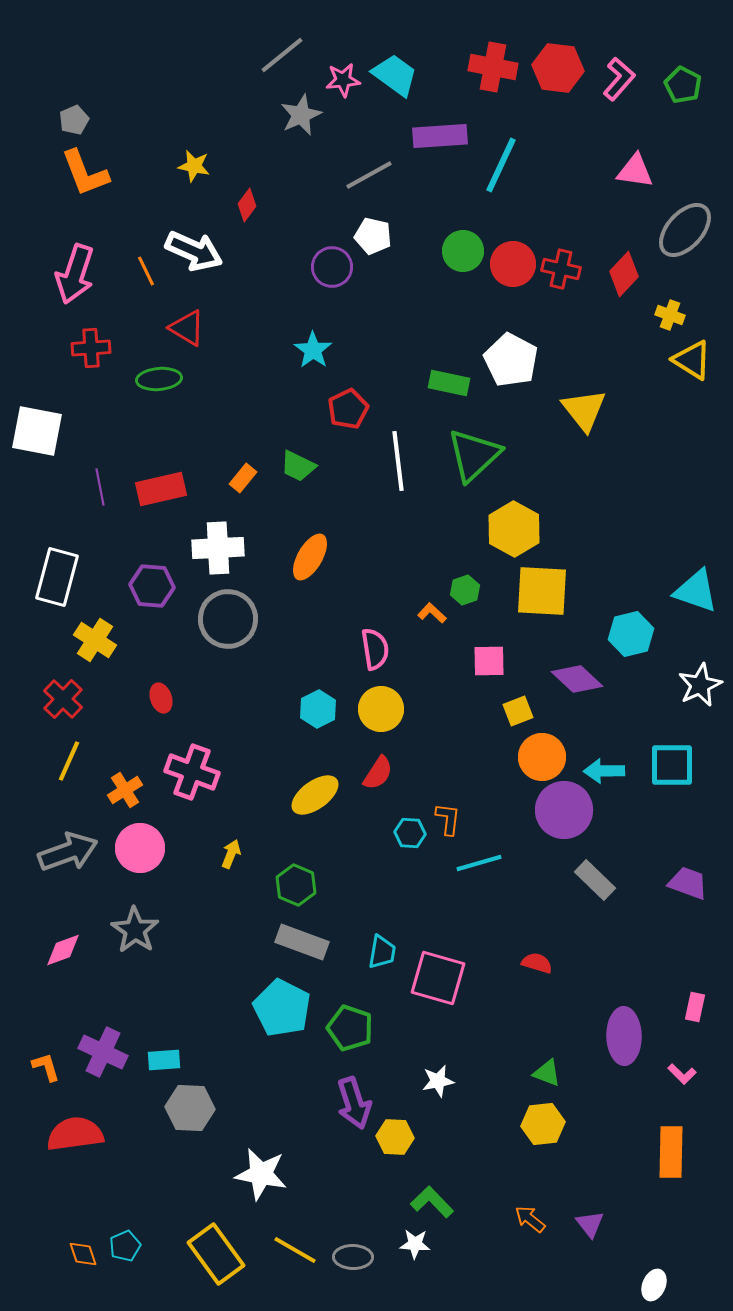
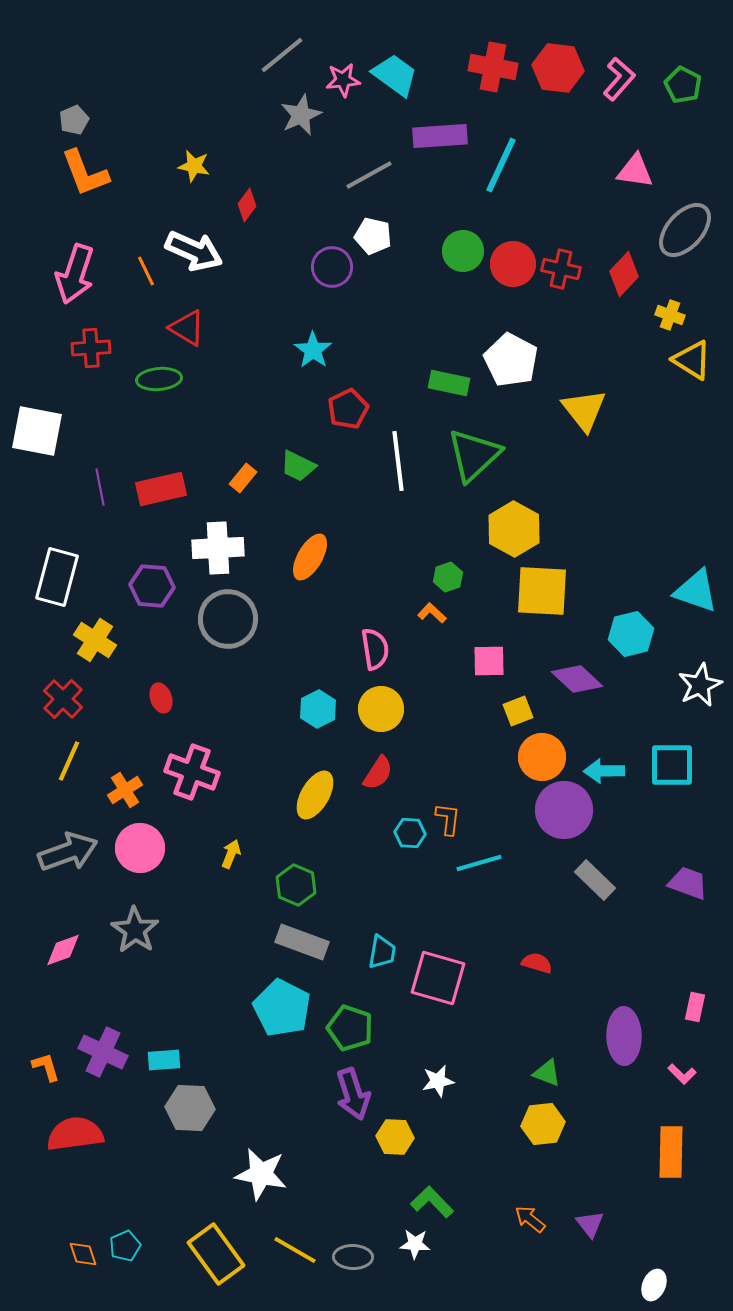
green hexagon at (465, 590): moved 17 px left, 13 px up
yellow ellipse at (315, 795): rotated 24 degrees counterclockwise
purple arrow at (354, 1103): moved 1 px left, 9 px up
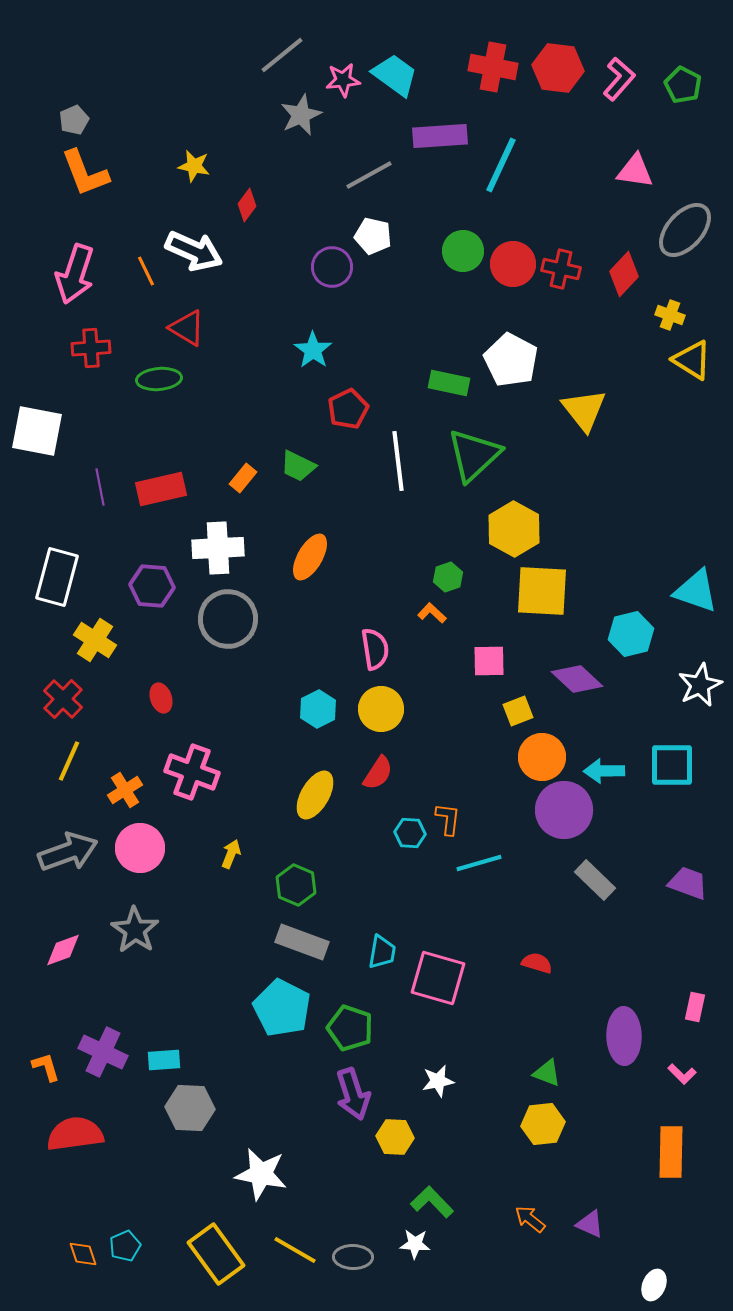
purple triangle at (590, 1224): rotated 28 degrees counterclockwise
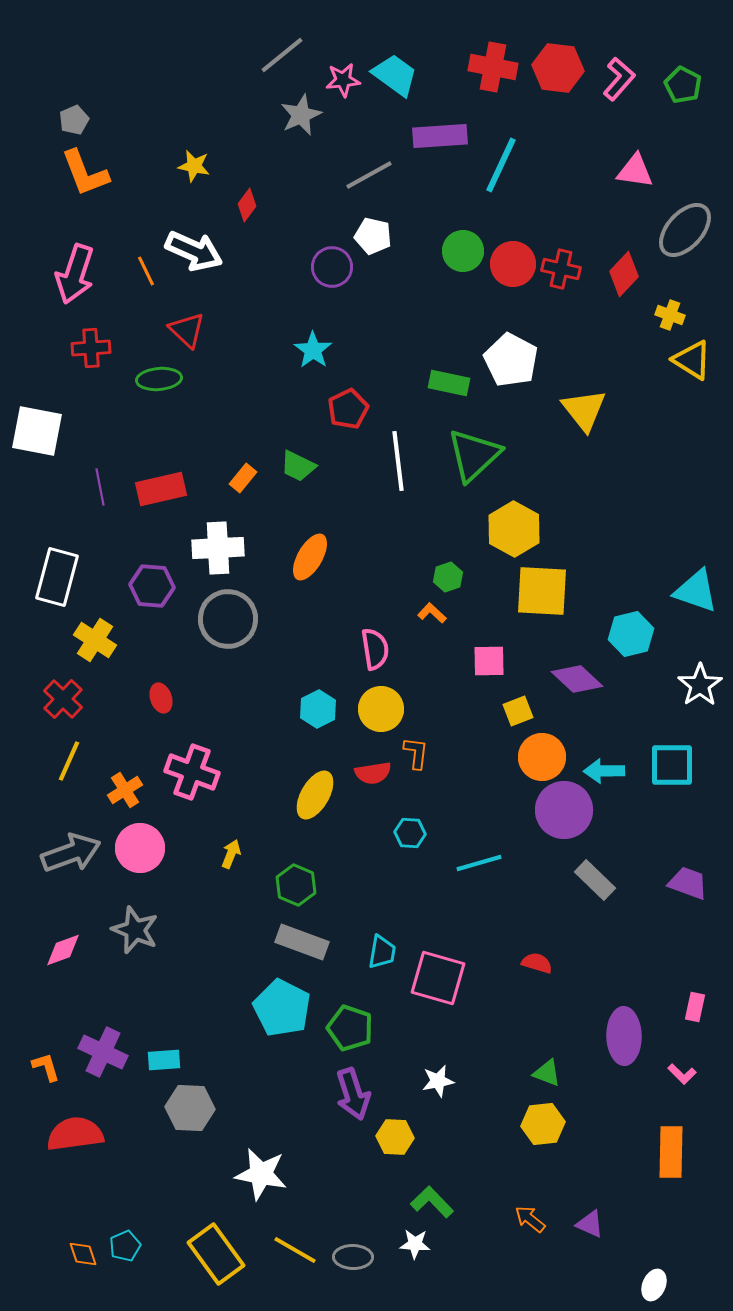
red triangle at (187, 328): moved 2 px down; rotated 12 degrees clockwise
white star at (700, 685): rotated 9 degrees counterclockwise
red semicircle at (378, 773): moved 5 px left; rotated 48 degrees clockwise
orange L-shape at (448, 819): moved 32 px left, 66 px up
gray arrow at (68, 852): moved 3 px right, 1 px down
gray star at (135, 930): rotated 12 degrees counterclockwise
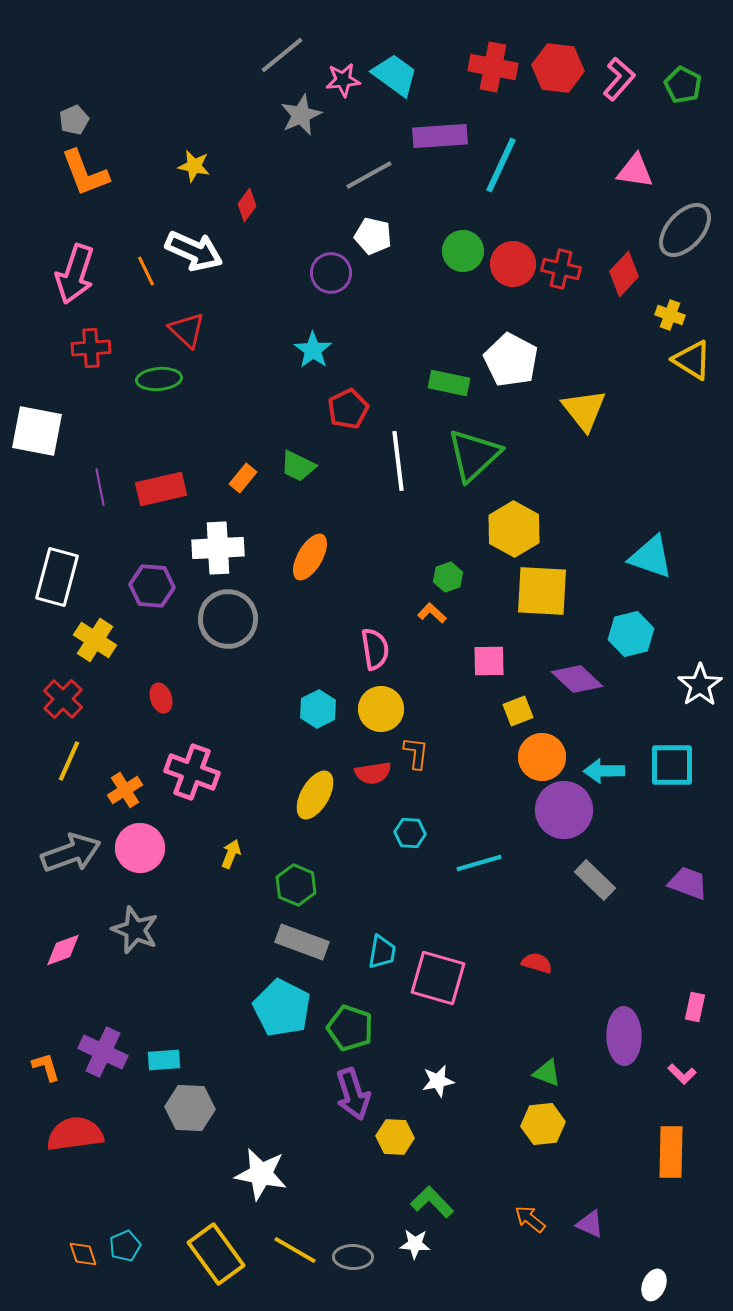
purple circle at (332, 267): moved 1 px left, 6 px down
cyan triangle at (696, 591): moved 45 px left, 34 px up
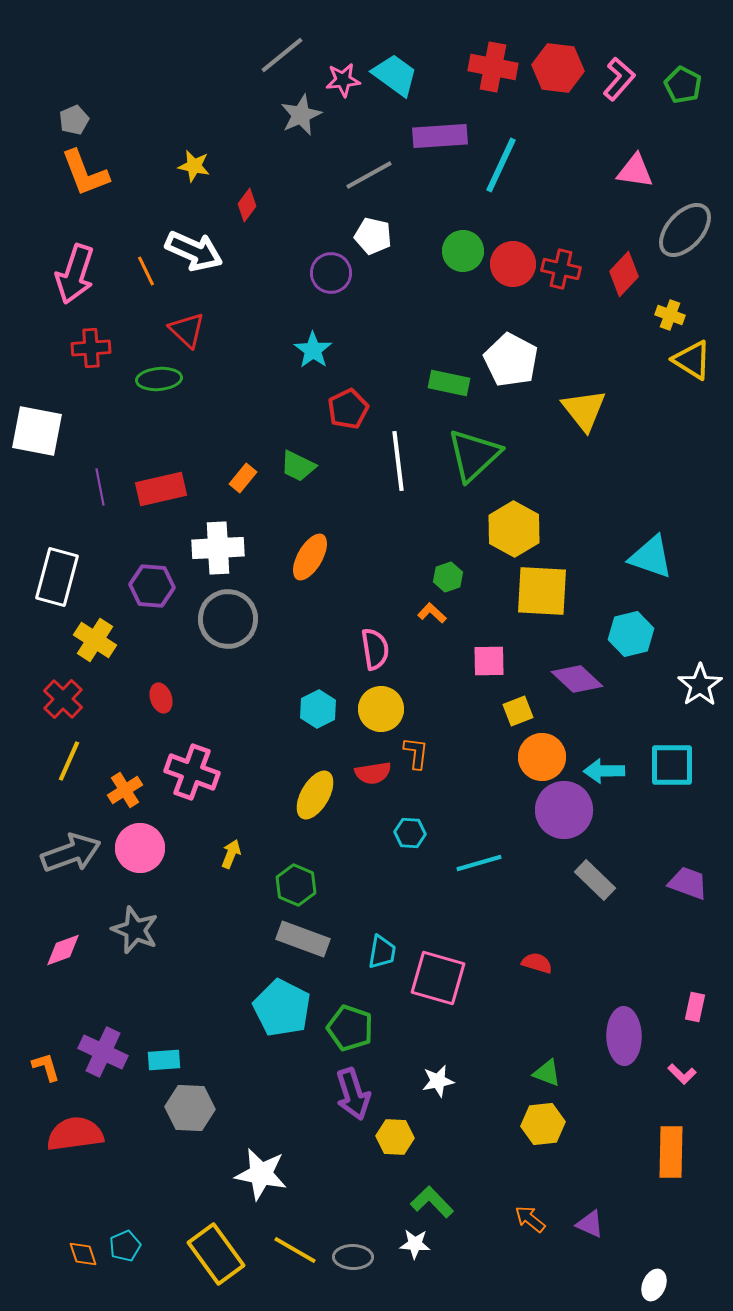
gray rectangle at (302, 942): moved 1 px right, 3 px up
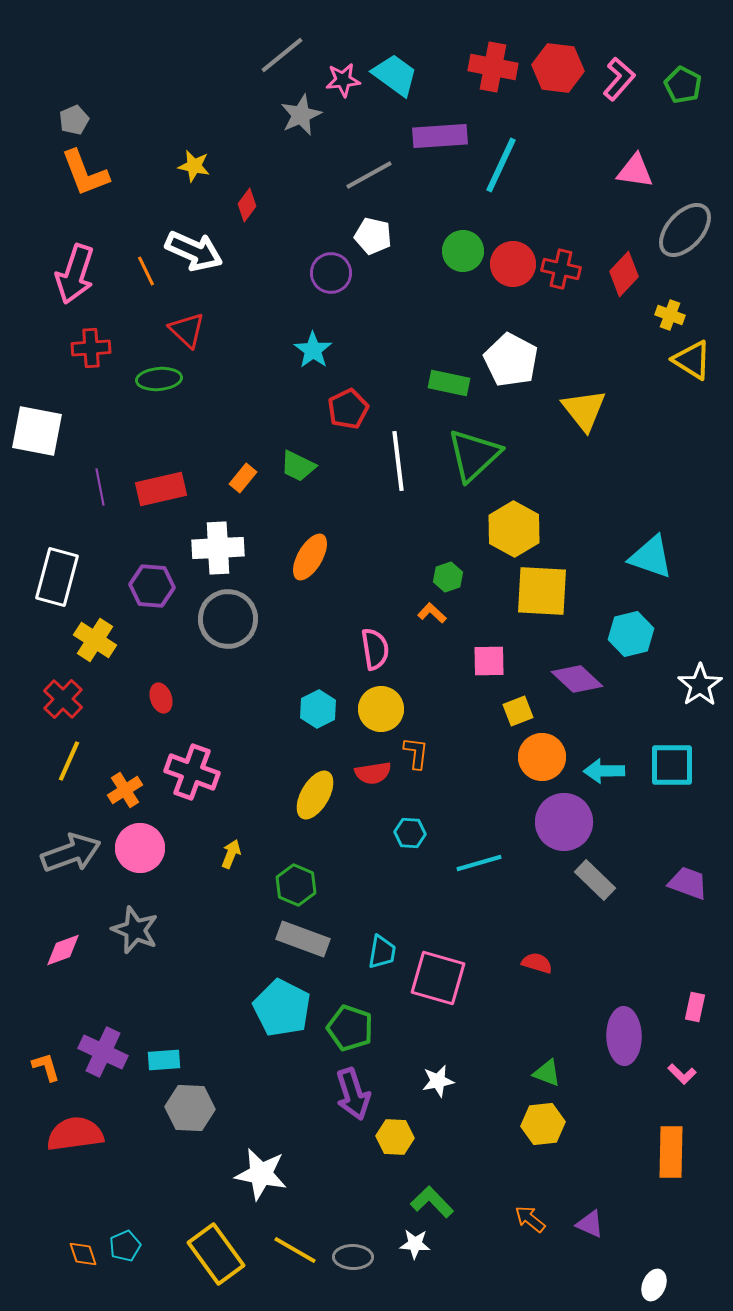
purple circle at (564, 810): moved 12 px down
